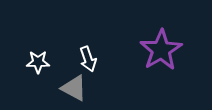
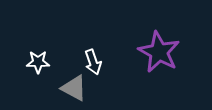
purple star: moved 2 px left, 2 px down; rotated 12 degrees counterclockwise
white arrow: moved 5 px right, 3 px down
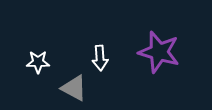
purple star: rotated 12 degrees counterclockwise
white arrow: moved 7 px right, 4 px up; rotated 15 degrees clockwise
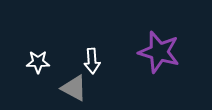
white arrow: moved 8 px left, 3 px down
